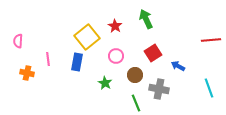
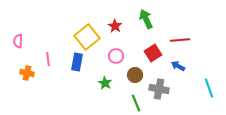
red line: moved 31 px left
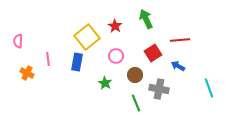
orange cross: rotated 16 degrees clockwise
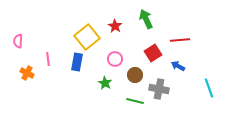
pink circle: moved 1 px left, 3 px down
green line: moved 1 px left, 2 px up; rotated 54 degrees counterclockwise
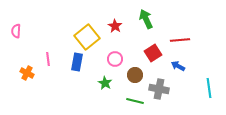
pink semicircle: moved 2 px left, 10 px up
cyan line: rotated 12 degrees clockwise
